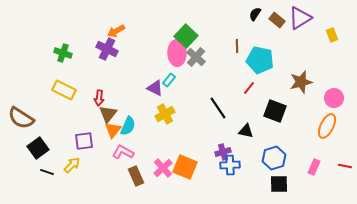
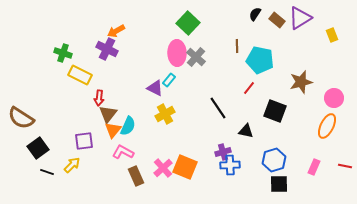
green square at (186, 36): moved 2 px right, 13 px up
yellow rectangle at (64, 90): moved 16 px right, 15 px up
blue hexagon at (274, 158): moved 2 px down
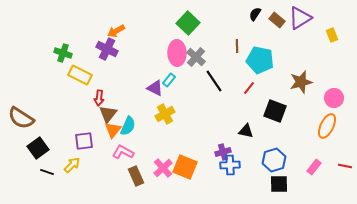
black line at (218, 108): moved 4 px left, 27 px up
pink rectangle at (314, 167): rotated 14 degrees clockwise
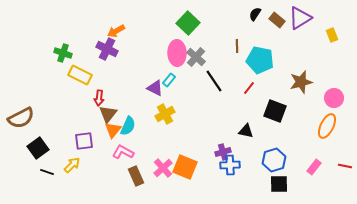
brown semicircle at (21, 118): rotated 60 degrees counterclockwise
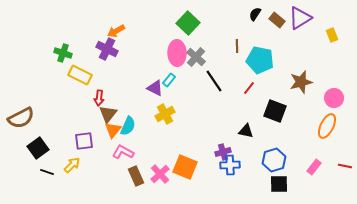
pink cross at (163, 168): moved 3 px left, 6 px down
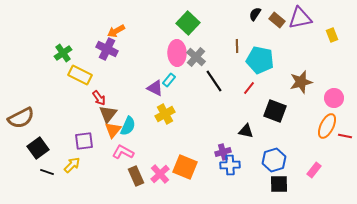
purple triangle at (300, 18): rotated 20 degrees clockwise
green cross at (63, 53): rotated 36 degrees clockwise
red arrow at (99, 98): rotated 42 degrees counterclockwise
red line at (345, 166): moved 30 px up
pink rectangle at (314, 167): moved 3 px down
